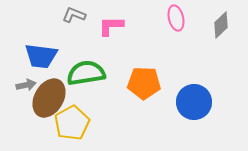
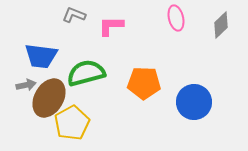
green semicircle: rotated 6 degrees counterclockwise
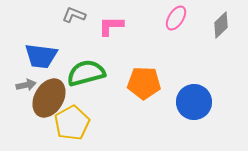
pink ellipse: rotated 45 degrees clockwise
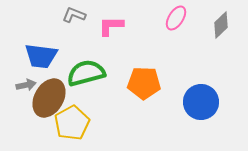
blue circle: moved 7 px right
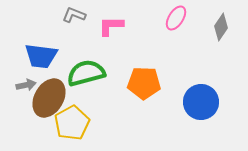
gray diamond: moved 2 px down; rotated 12 degrees counterclockwise
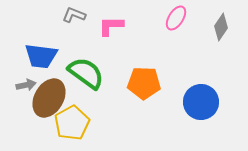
green semicircle: rotated 51 degrees clockwise
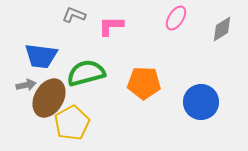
gray diamond: moved 1 px right, 2 px down; rotated 24 degrees clockwise
green semicircle: rotated 51 degrees counterclockwise
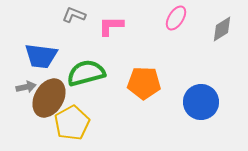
gray arrow: moved 2 px down
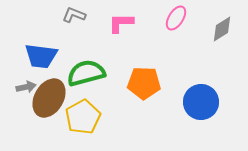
pink L-shape: moved 10 px right, 3 px up
yellow pentagon: moved 11 px right, 6 px up
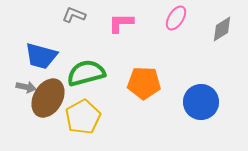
blue trapezoid: rotated 8 degrees clockwise
gray arrow: rotated 24 degrees clockwise
brown ellipse: moved 1 px left
